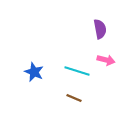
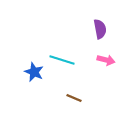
cyan line: moved 15 px left, 11 px up
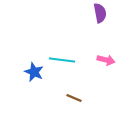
purple semicircle: moved 16 px up
cyan line: rotated 10 degrees counterclockwise
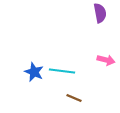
cyan line: moved 11 px down
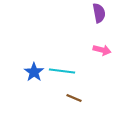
purple semicircle: moved 1 px left
pink arrow: moved 4 px left, 10 px up
blue star: rotated 12 degrees clockwise
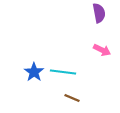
pink arrow: rotated 12 degrees clockwise
cyan line: moved 1 px right, 1 px down
brown line: moved 2 px left
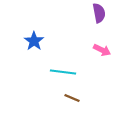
blue star: moved 31 px up
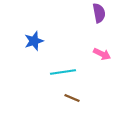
blue star: rotated 18 degrees clockwise
pink arrow: moved 4 px down
cyan line: rotated 15 degrees counterclockwise
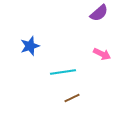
purple semicircle: rotated 60 degrees clockwise
blue star: moved 4 px left, 5 px down
brown line: rotated 49 degrees counterclockwise
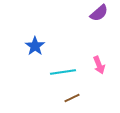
blue star: moved 5 px right; rotated 18 degrees counterclockwise
pink arrow: moved 3 px left, 11 px down; rotated 42 degrees clockwise
